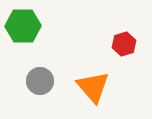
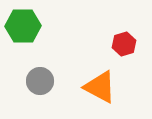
orange triangle: moved 7 px right; rotated 21 degrees counterclockwise
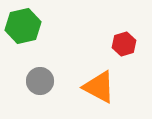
green hexagon: rotated 12 degrees counterclockwise
orange triangle: moved 1 px left
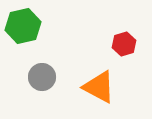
gray circle: moved 2 px right, 4 px up
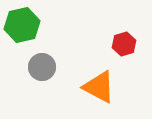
green hexagon: moved 1 px left, 1 px up
gray circle: moved 10 px up
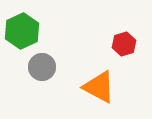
green hexagon: moved 6 px down; rotated 12 degrees counterclockwise
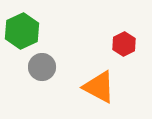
red hexagon: rotated 10 degrees counterclockwise
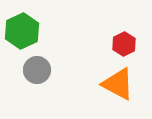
gray circle: moved 5 px left, 3 px down
orange triangle: moved 19 px right, 3 px up
